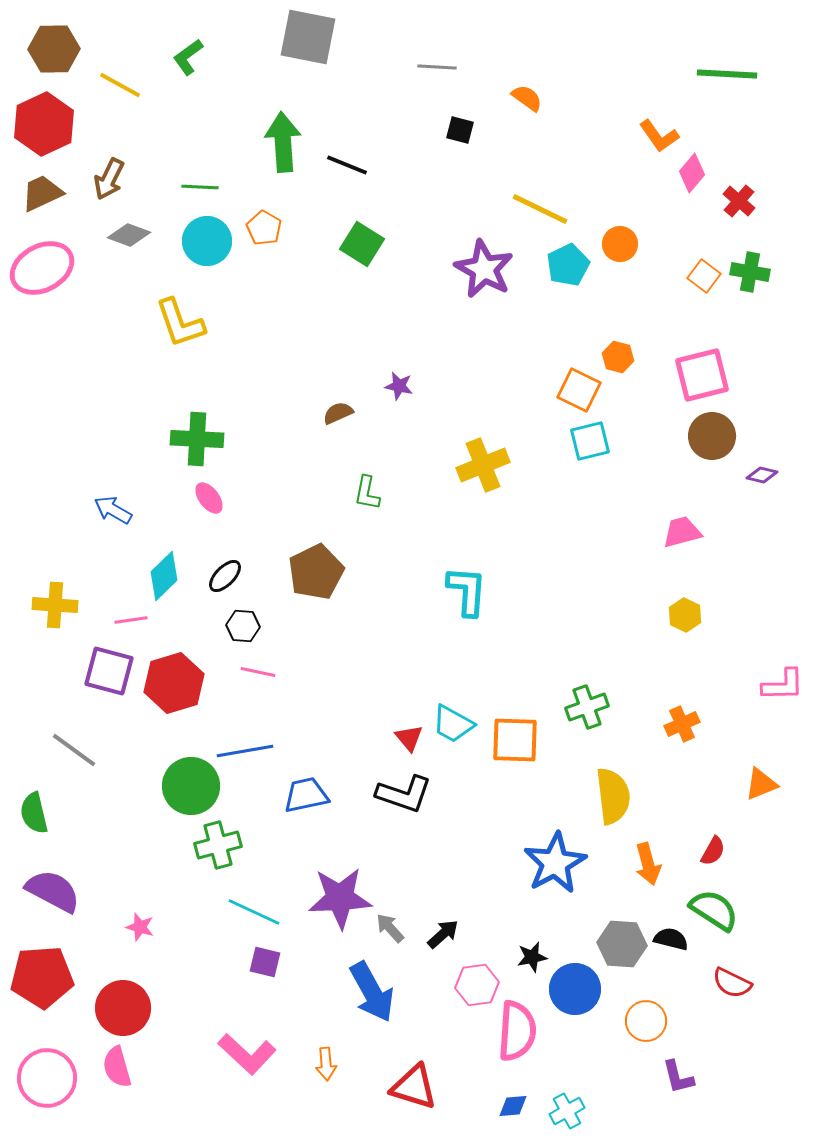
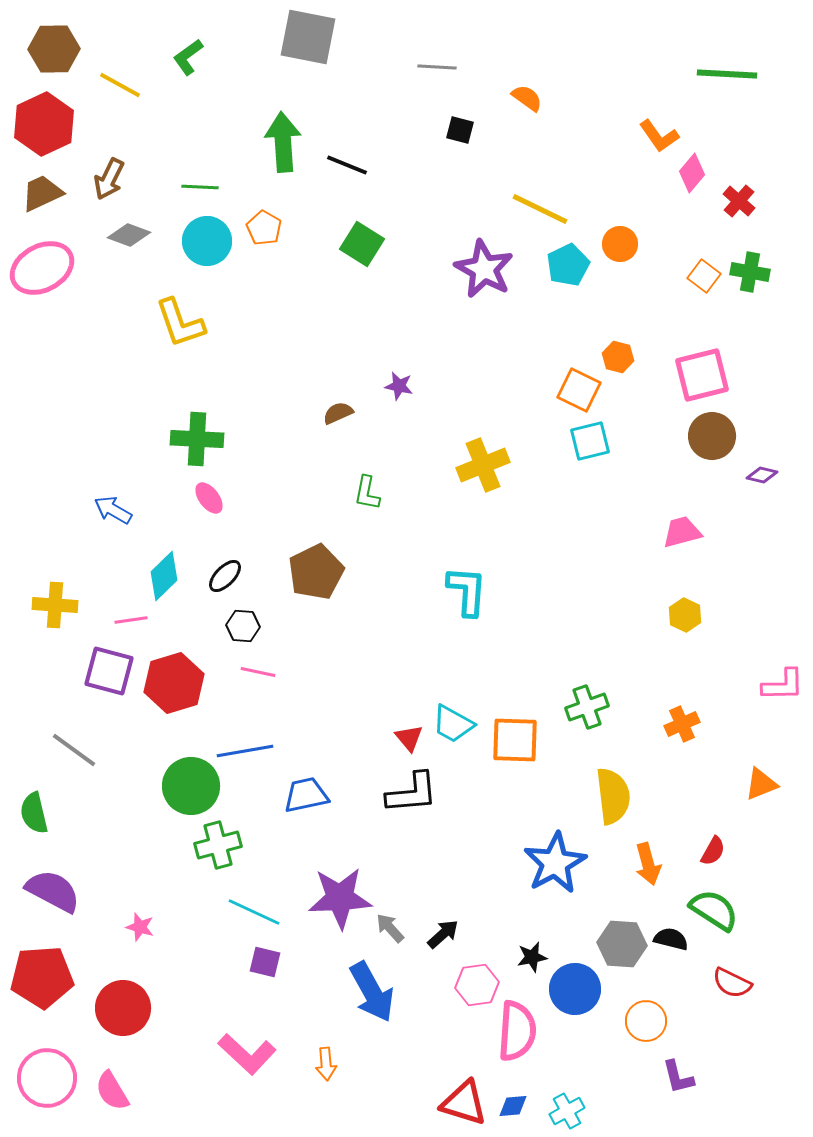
black L-shape at (404, 794): moved 8 px right, 1 px up; rotated 24 degrees counterclockwise
pink semicircle at (117, 1067): moved 5 px left, 24 px down; rotated 15 degrees counterclockwise
red triangle at (414, 1087): moved 50 px right, 16 px down
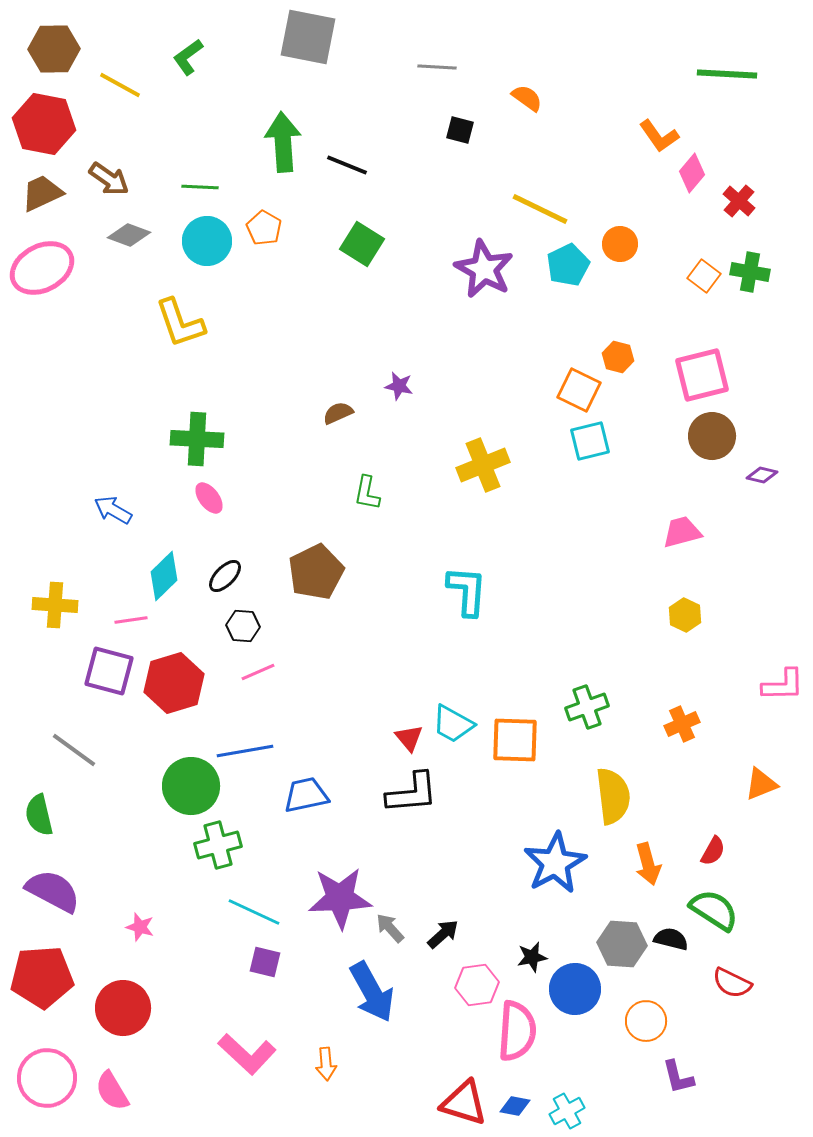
red hexagon at (44, 124): rotated 24 degrees counterclockwise
brown arrow at (109, 179): rotated 81 degrees counterclockwise
pink line at (258, 672): rotated 36 degrees counterclockwise
green semicircle at (34, 813): moved 5 px right, 2 px down
blue diamond at (513, 1106): moved 2 px right; rotated 16 degrees clockwise
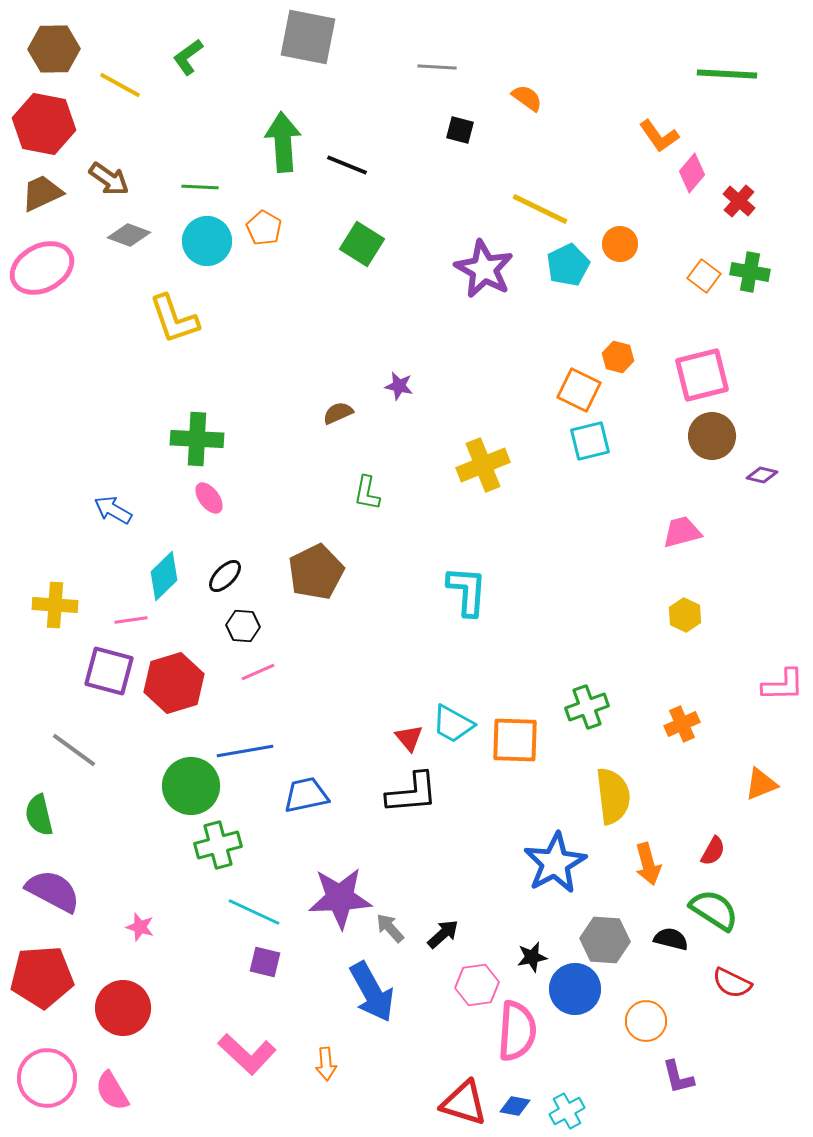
yellow L-shape at (180, 323): moved 6 px left, 4 px up
gray hexagon at (622, 944): moved 17 px left, 4 px up
